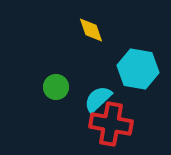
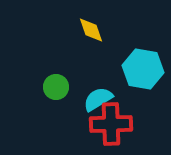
cyan hexagon: moved 5 px right
cyan semicircle: rotated 12 degrees clockwise
red cross: rotated 12 degrees counterclockwise
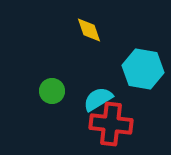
yellow diamond: moved 2 px left
green circle: moved 4 px left, 4 px down
red cross: rotated 9 degrees clockwise
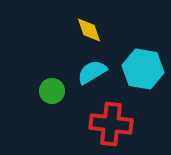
cyan semicircle: moved 6 px left, 27 px up
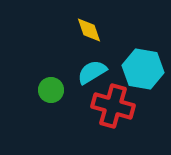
green circle: moved 1 px left, 1 px up
red cross: moved 2 px right, 18 px up; rotated 9 degrees clockwise
